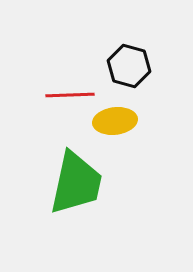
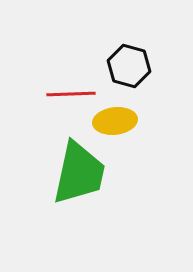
red line: moved 1 px right, 1 px up
green trapezoid: moved 3 px right, 10 px up
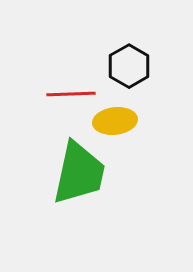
black hexagon: rotated 15 degrees clockwise
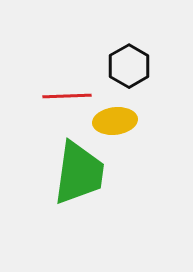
red line: moved 4 px left, 2 px down
green trapezoid: rotated 4 degrees counterclockwise
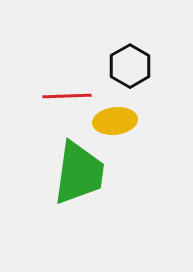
black hexagon: moved 1 px right
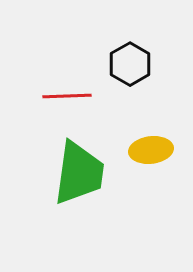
black hexagon: moved 2 px up
yellow ellipse: moved 36 px right, 29 px down
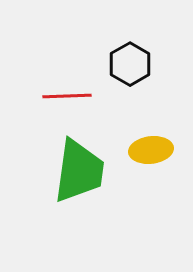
green trapezoid: moved 2 px up
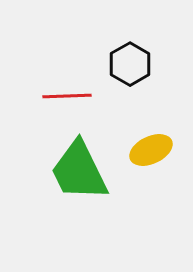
yellow ellipse: rotated 18 degrees counterclockwise
green trapezoid: rotated 146 degrees clockwise
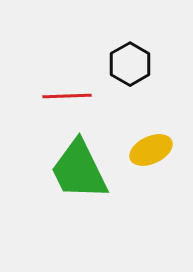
green trapezoid: moved 1 px up
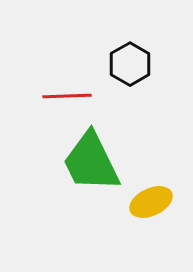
yellow ellipse: moved 52 px down
green trapezoid: moved 12 px right, 8 px up
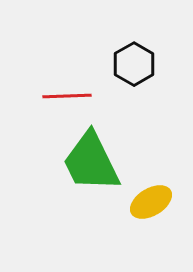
black hexagon: moved 4 px right
yellow ellipse: rotated 6 degrees counterclockwise
